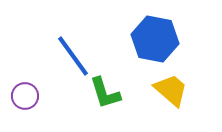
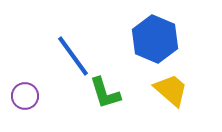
blue hexagon: rotated 12 degrees clockwise
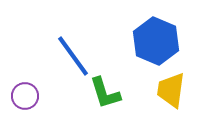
blue hexagon: moved 1 px right, 2 px down
yellow trapezoid: rotated 123 degrees counterclockwise
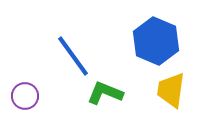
green L-shape: rotated 129 degrees clockwise
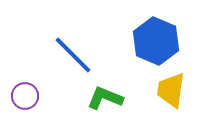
blue line: moved 1 px up; rotated 9 degrees counterclockwise
green L-shape: moved 5 px down
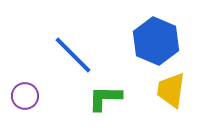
green L-shape: rotated 21 degrees counterclockwise
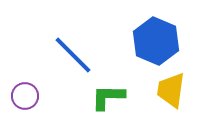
green L-shape: moved 3 px right, 1 px up
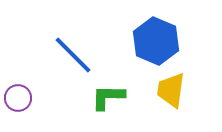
purple circle: moved 7 px left, 2 px down
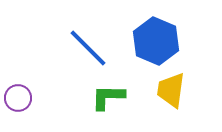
blue line: moved 15 px right, 7 px up
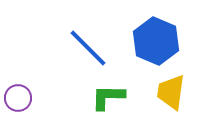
yellow trapezoid: moved 2 px down
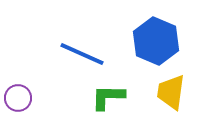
blue line: moved 6 px left, 6 px down; rotated 21 degrees counterclockwise
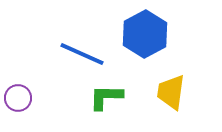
blue hexagon: moved 11 px left, 7 px up; rotated 9 degrees clockwise
green L-shape: moved 2 px left
